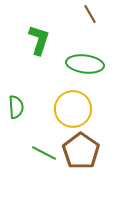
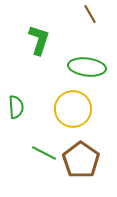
green ellipse: moved 2 px right, 3 px down
brown pentagon: moved 9 px down
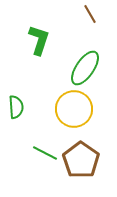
green ellipse: moved 2 px left, 1 px down; rotated 63 degrees counterclockwise
yellow circle: moved 1 px right
green line: moved 1 px right
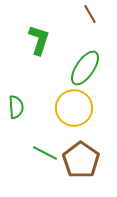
yellow circle: moved 1 px up
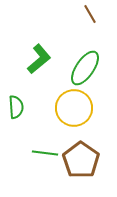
green L-shape: moved 19 px down; rotated 32 degrees clockwise
green line: rotated 20 degrees counterclockwise
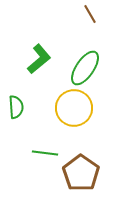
brown pentagon: moved 13 px down
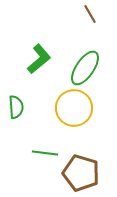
brown pentagon: rotated 18 degrees counterclockwise
